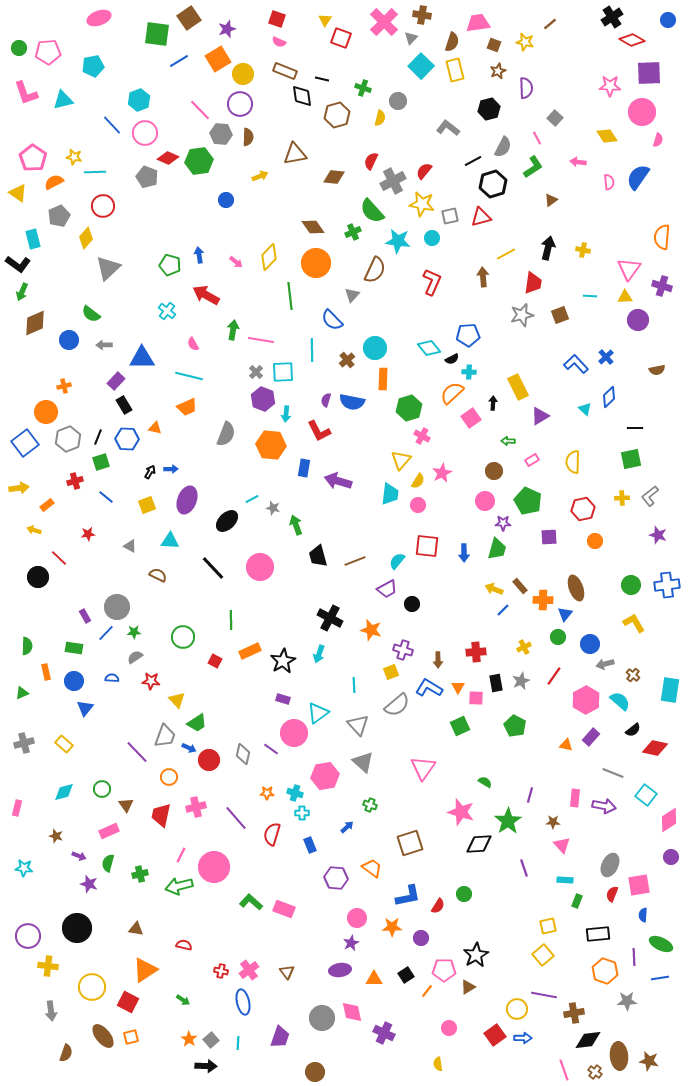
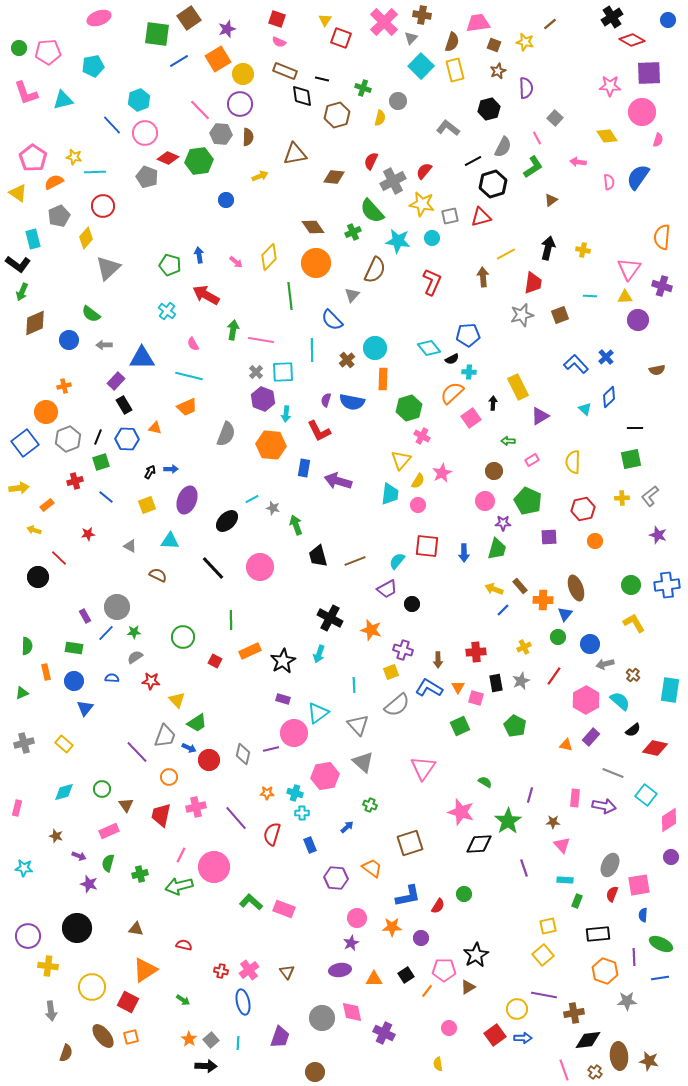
pink square at (476, 698): rotated 14 degrees clockwise
purple line at (271, 749): rotated 49 degrees counterclockwise
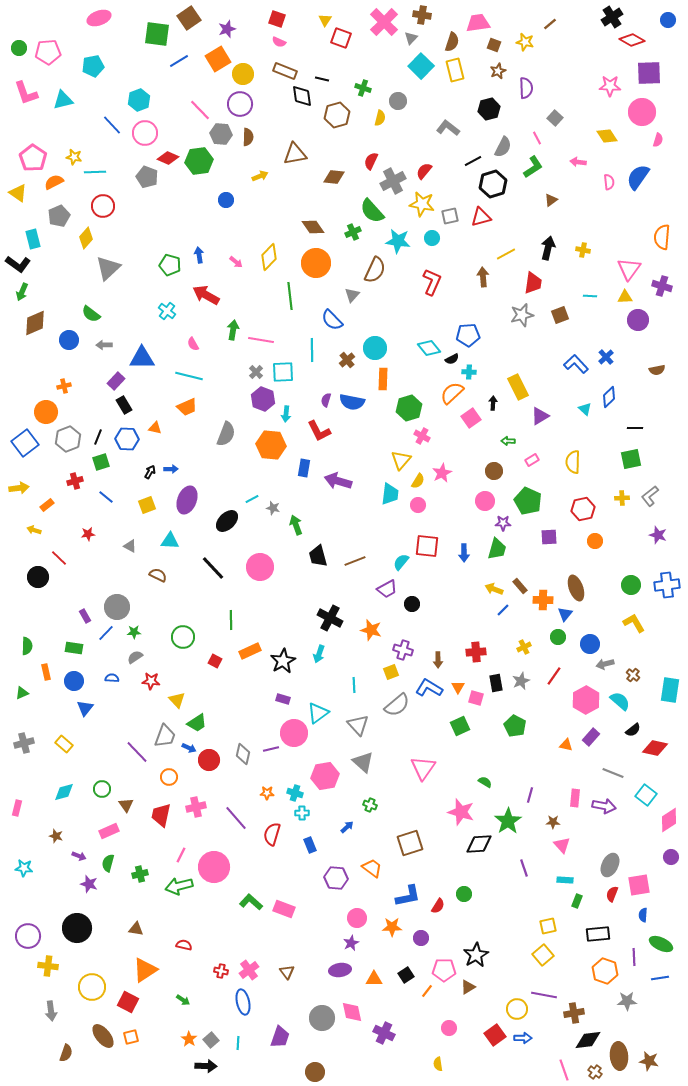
cyan semicircle at (397, 561): moved 4 px right, 1 px down
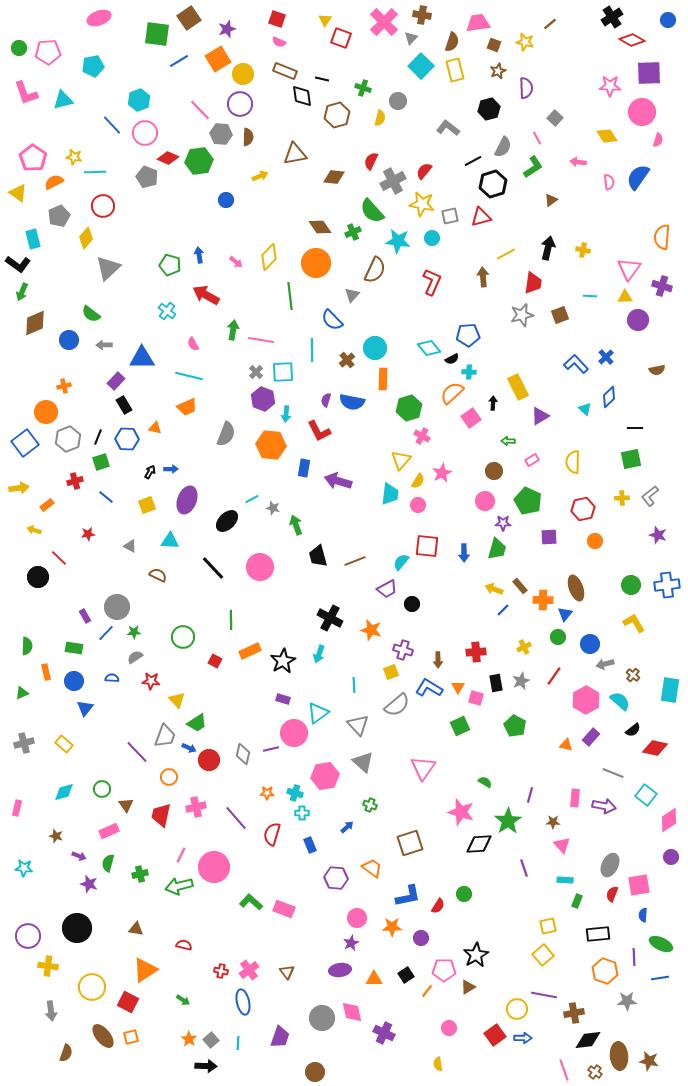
brown diamond at (313, 227): moved 7 px right
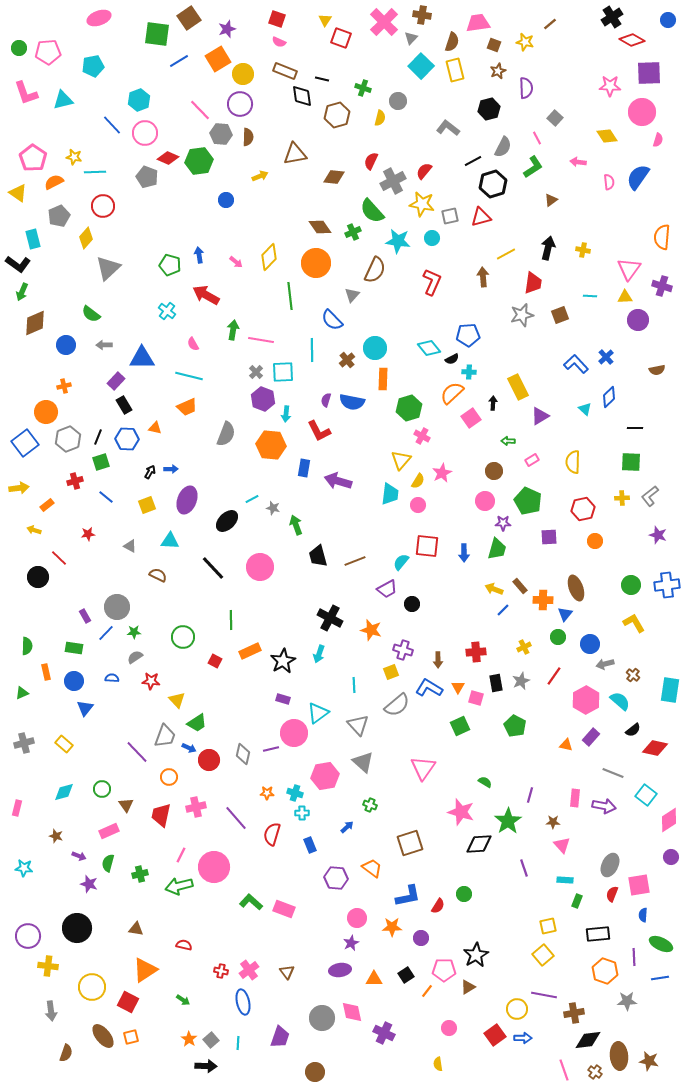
blue circle at (69, 340): moved 3 px left, 5 px down
green square at (631, 459): moved 3 px down; rotated 15 degrees clockwise
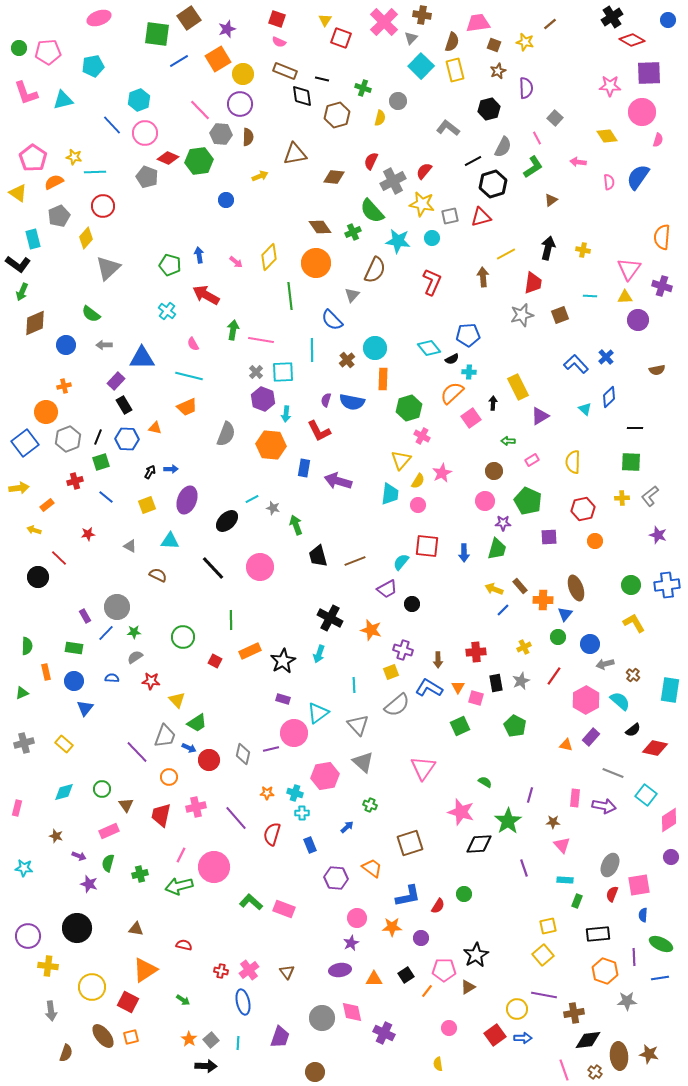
brown star at (649, 1061): moved 7 px up
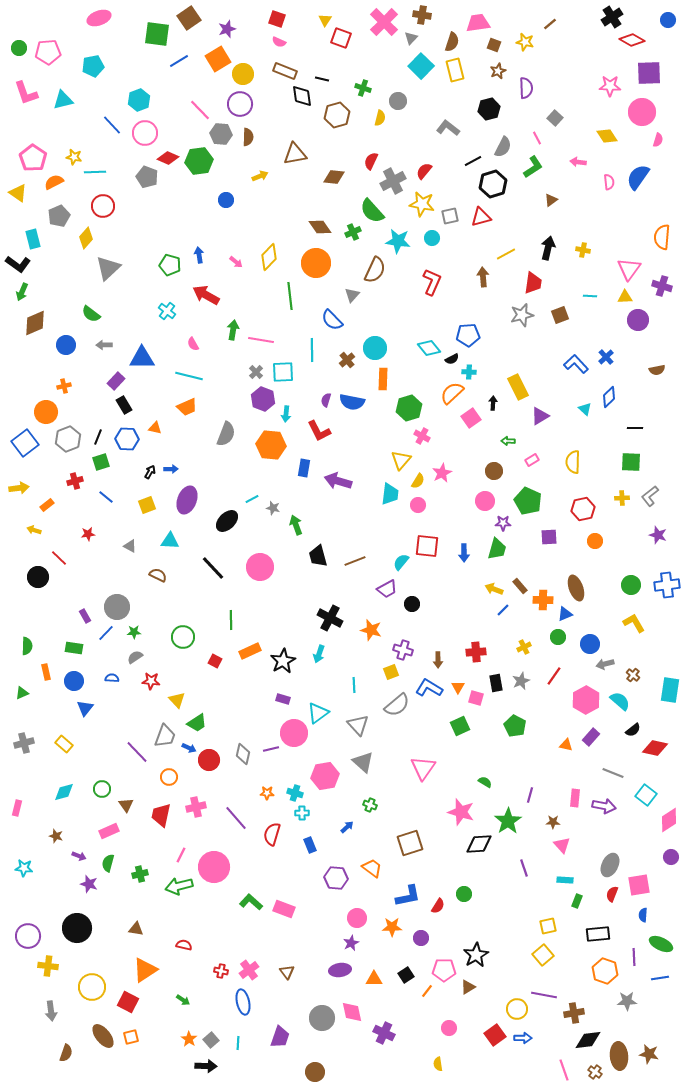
blue triangle at (565, 614): rotated 28 degrees clockwise
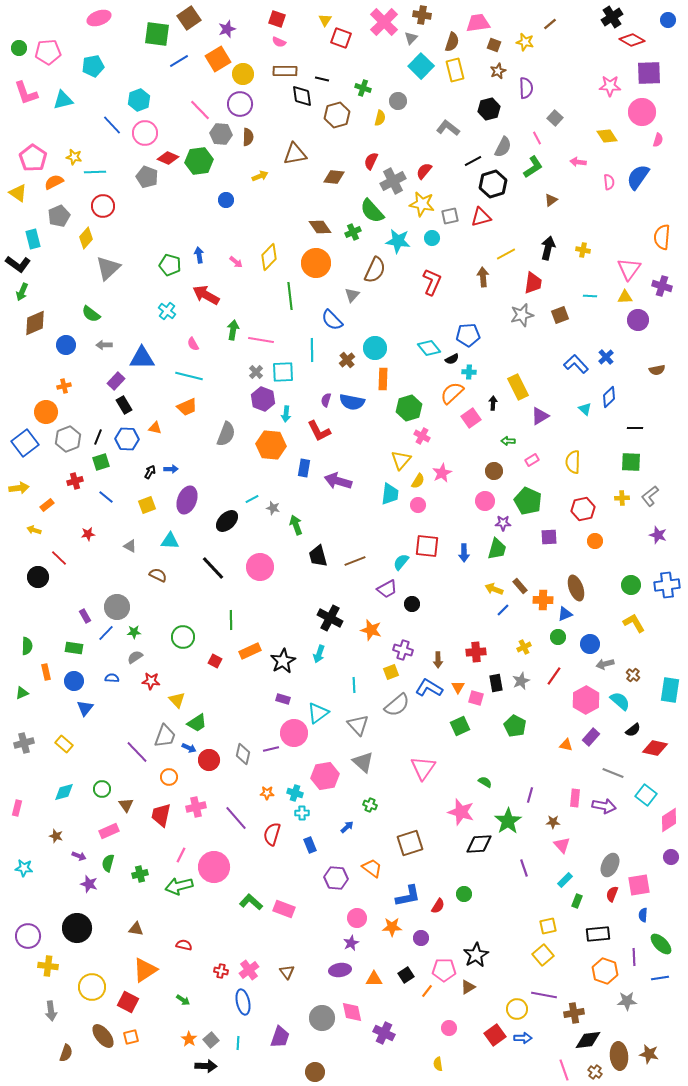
brown rectangle at (285, 71): rotated 20 degrees counterclockwise
cyan rectangle at (565, 880): rotated 49 degrees counterclockwise
green ellipse at (661, 944): rotated 20 degrees clockwise
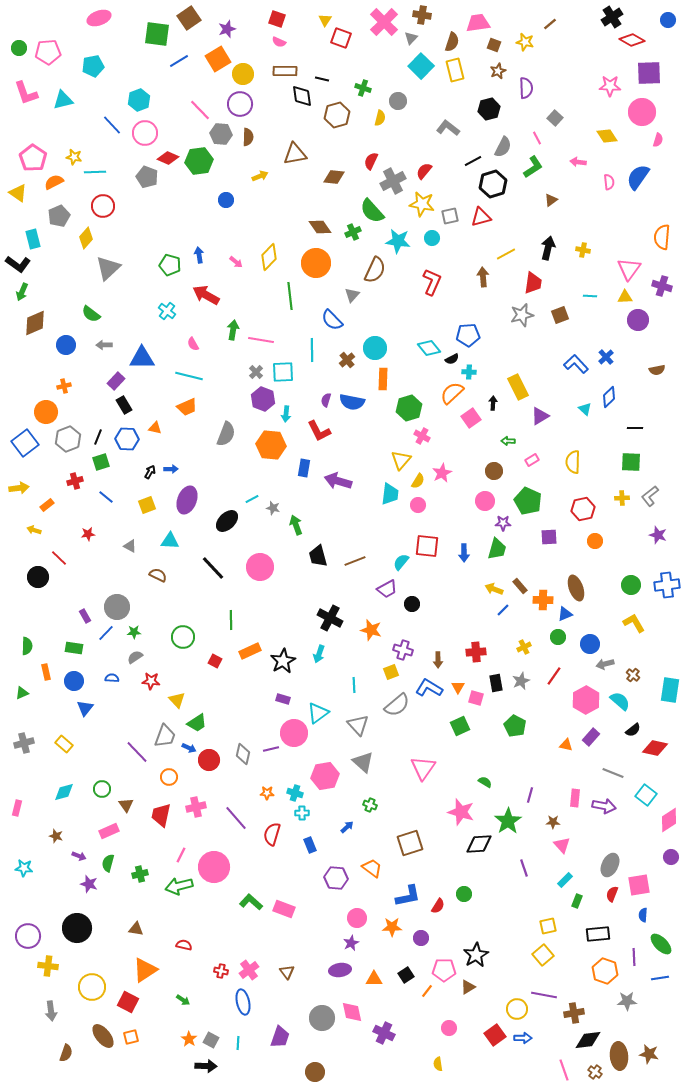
gray square at (211, 1040): rotated 21 degrees counterclockwise
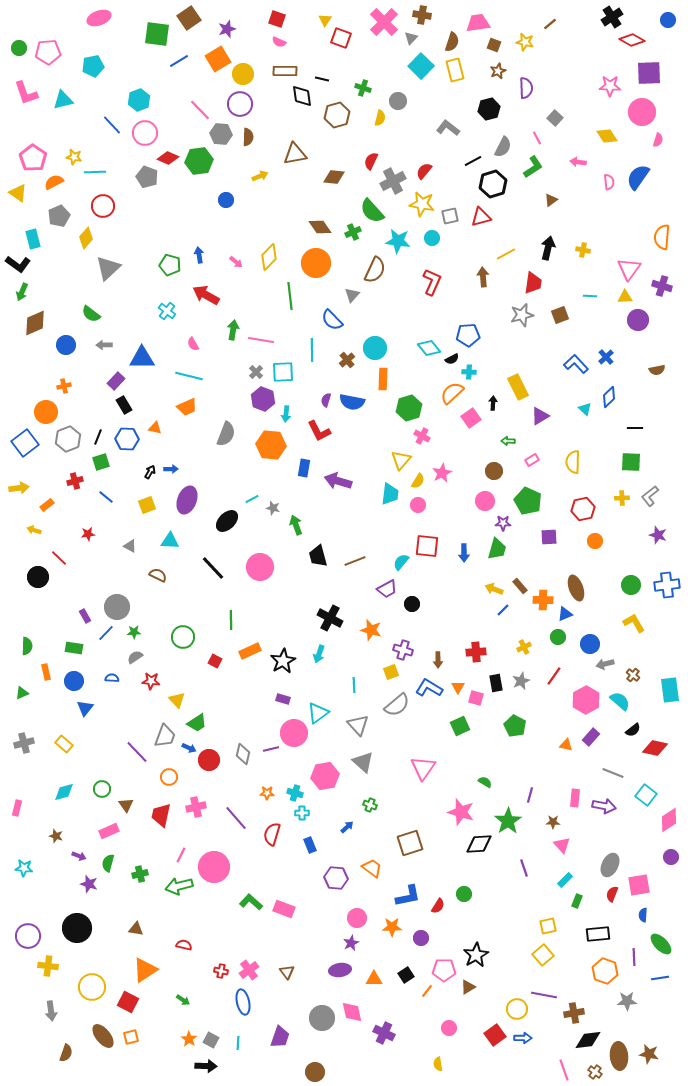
cyan rectangle at (670, 690): rotated 15 degrees counterclockwise
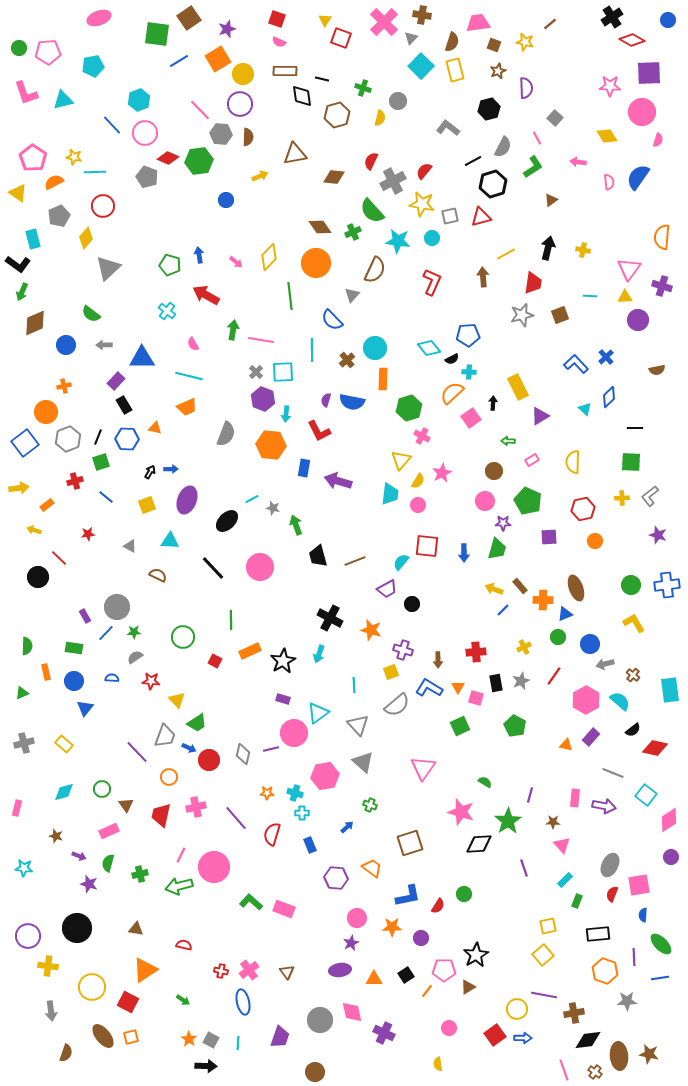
gray circle at (322, 1018): moved 2 px left, 2 px down
